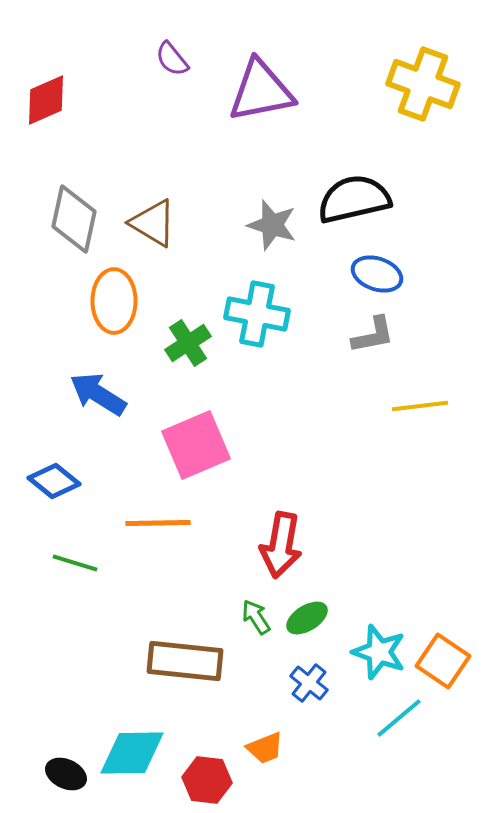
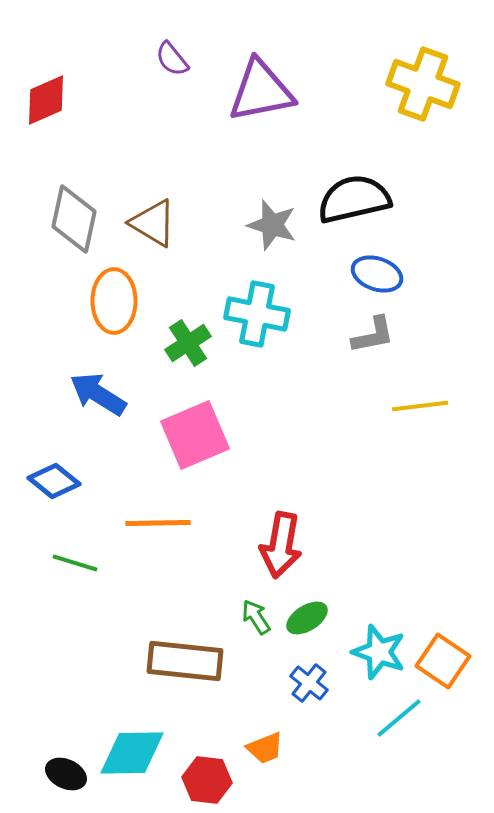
pink square: moved 1 px left, 10 px up
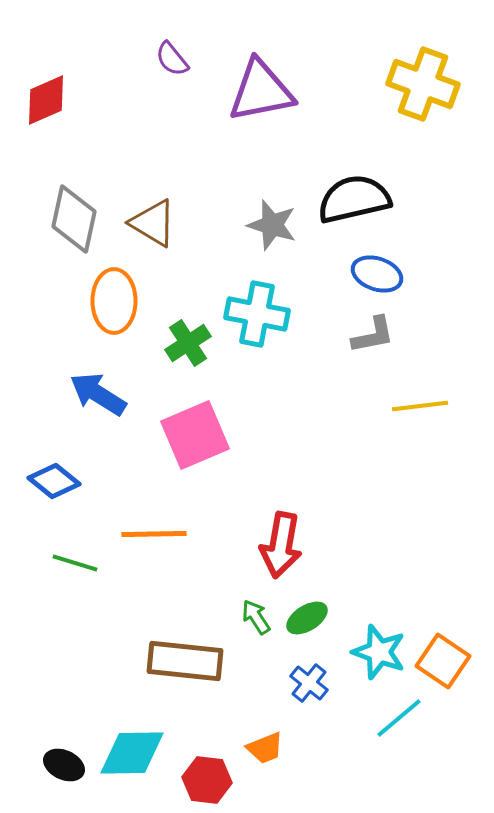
orange line: moved 4 px left, 11 px down
black ellipse: moved 2 px left, 9 px up
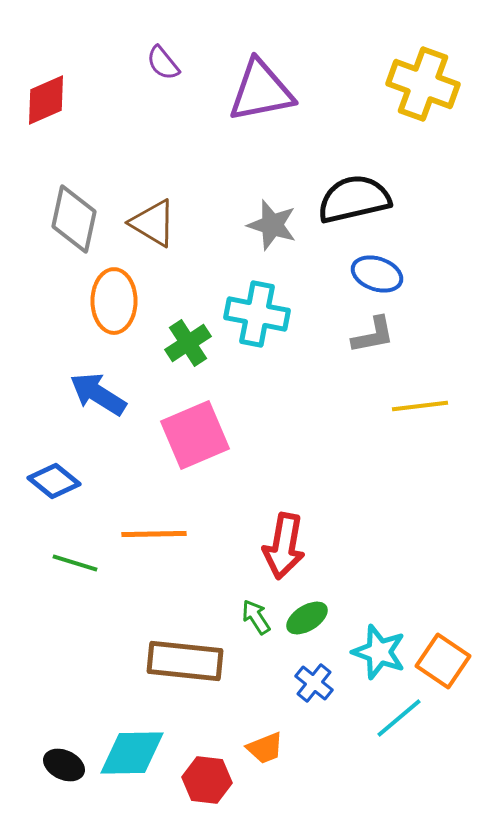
purple semicircle: moved 9 px left, 4 px down
red arrow: moved 3 px right, 1 px down
blue cross: moved 5 px right
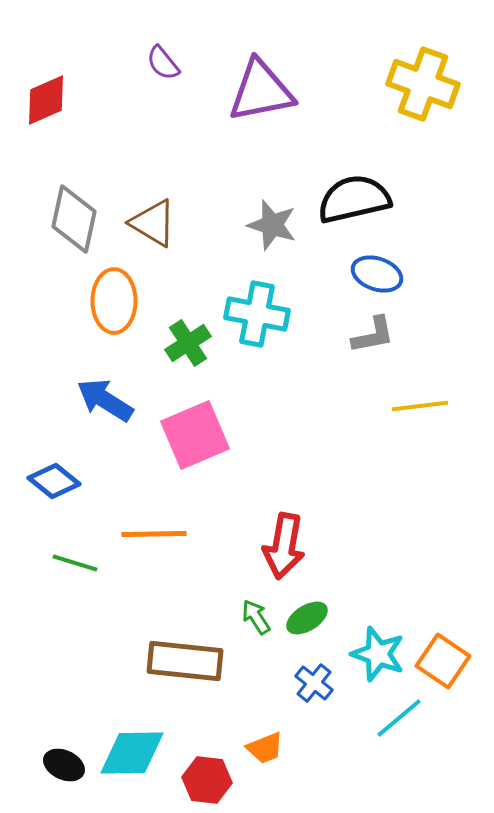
blue arrow: moved 7 px right, 6 px down
cyan star: moved 1 px left, 2 px down
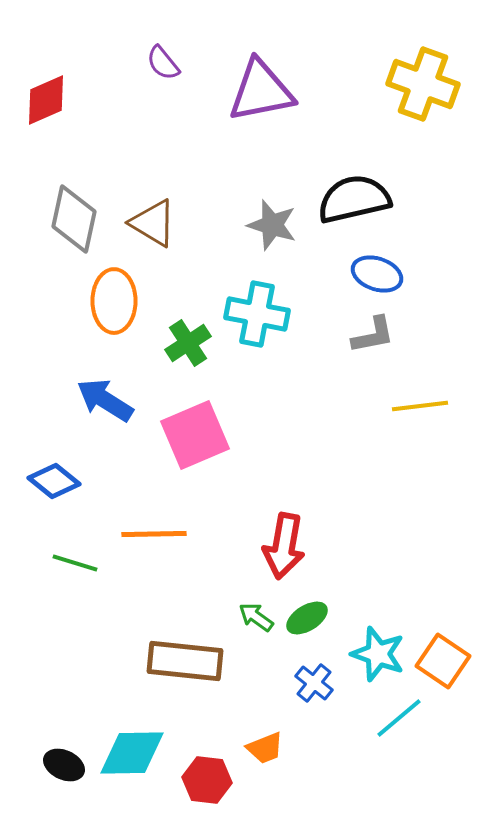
green arrow: rotated 21 degrees counterclockwise
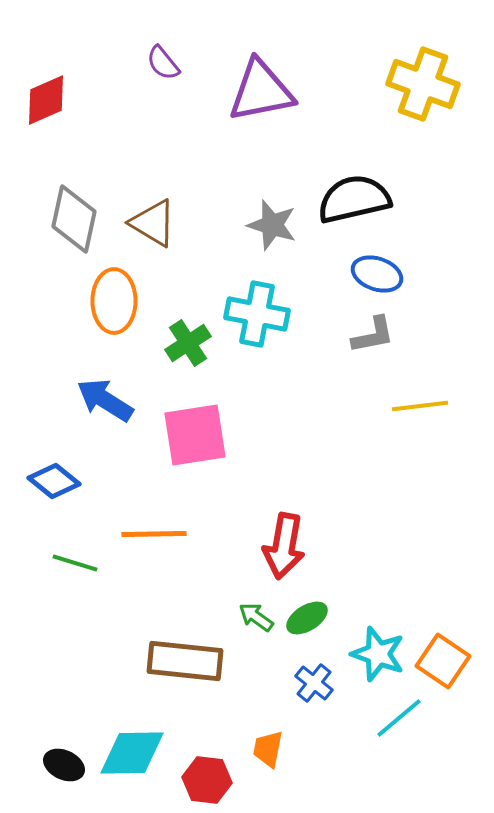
pink square: rotated 14 degrees clockwise
orange trapezoid: moved 3 px right, 1 px down; rotated 123 degrees clockwise
